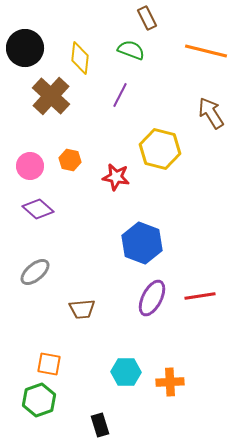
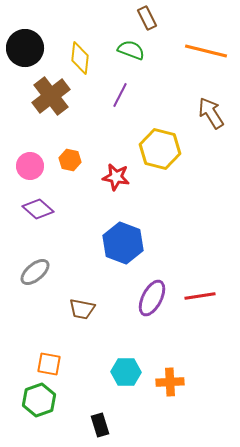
brown cross: rotated 9 degrees clockwise
blue hexagon: moved 19 px left
brown trapezoid: rotated 16 degrees clockwise
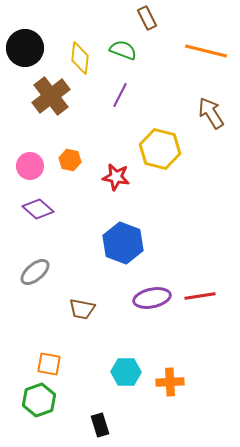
green semicircle: moved 8 px left
purple ellipse: rotated 51 degrees clockwise
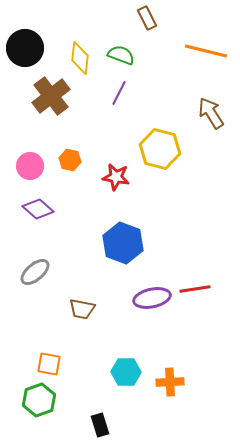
green semicircle: moved 2 px left, 5 px down
purple line: moved 1 px left, 2 px up
red line: moved 5 px left, 7 px up
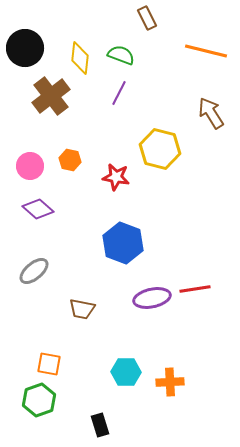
gray ellipse: moved 1 px left, 1 px up
